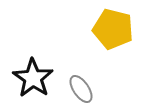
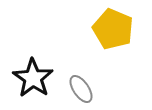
yellow pentagon: rotated 9 degrees clockwise
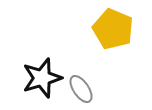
black star: moved 9 px right; rotated 21 degrees clockwise
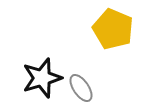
gray ellipse: moved 1 px up
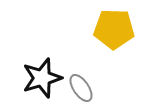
yellow pentagon: moved 1 px right; rotated 21 degrees counterclockwise
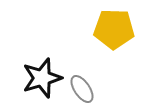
gray ellipse: moved 1 px right, 1 px down
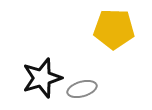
gray ellipse: rotated 72 degrees counterclockwise
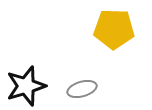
black star: moved 16 px left, 8 px down
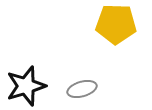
yellow pentagon: moved 2 px right, 5 px up
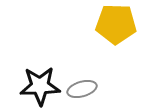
black star: moved 14 px right; rotated 15 degrees clockwise
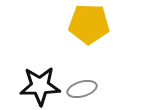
yellow pentagon: moved 27 px left
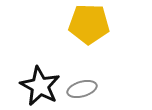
black star: rotated 30 degrees clockwise
